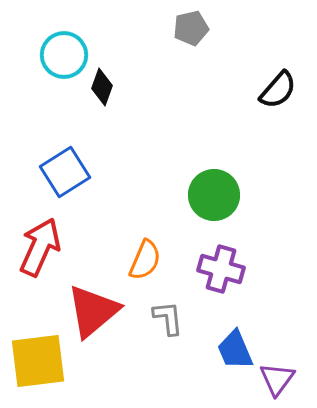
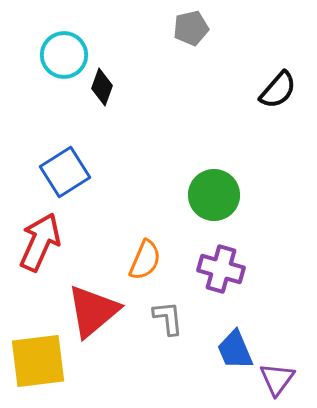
red arrow: moved 5 px up
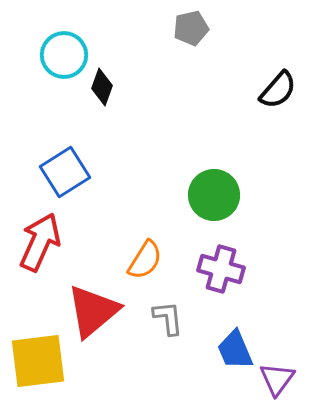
orange semicircle: rotated 9 degrees clockwise
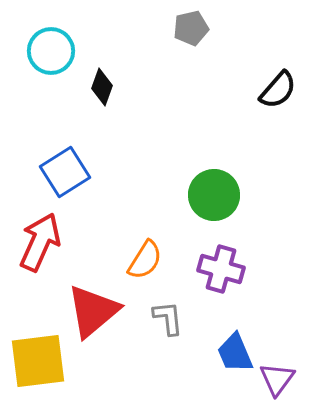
cyan circle: moved 13 px left, 4 px up
blue trapezoid: moved 3 px down
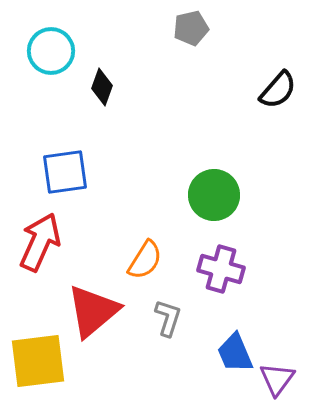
blue square: rotated 24 degrees clockwise
gray L-shape: rotated 24 degrees clockwise
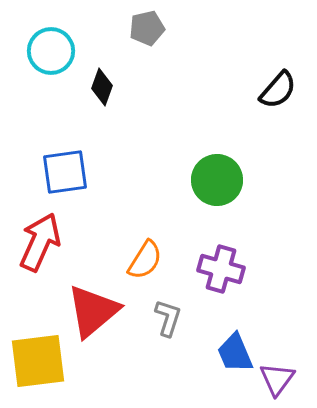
gray pentagon: moved 44 px left
green circle: moved 3 px right, 15 px up
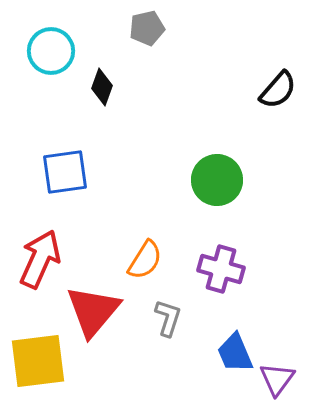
red arrow: moved 17 px down
red triangle: rotated 10 degrees counterclockwise
